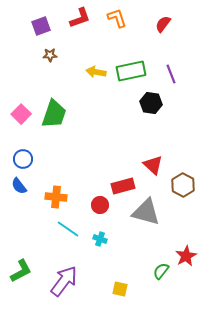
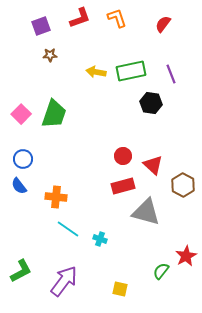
red circle: moved 23 px right, 49 px up
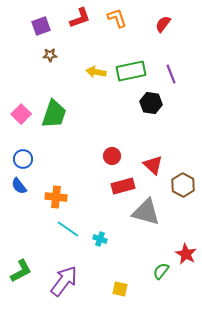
red circle: moved 11 px left
red star: moved 2 px up; rotated 15 degrees counterclockwise
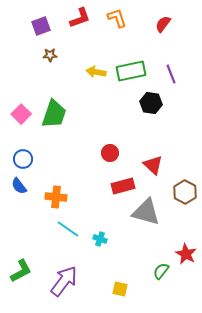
red circle: moved 2 px left, 3 px up
brown hexagon: moved 2 px right, 7 px down
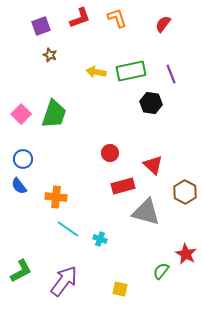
brown star: rotated 24 degrees clockwise
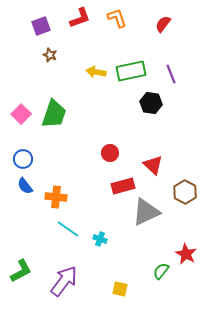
blue semicircle: moved 6 px right
gray triangle: rotated 40 degrees counterclockwise
